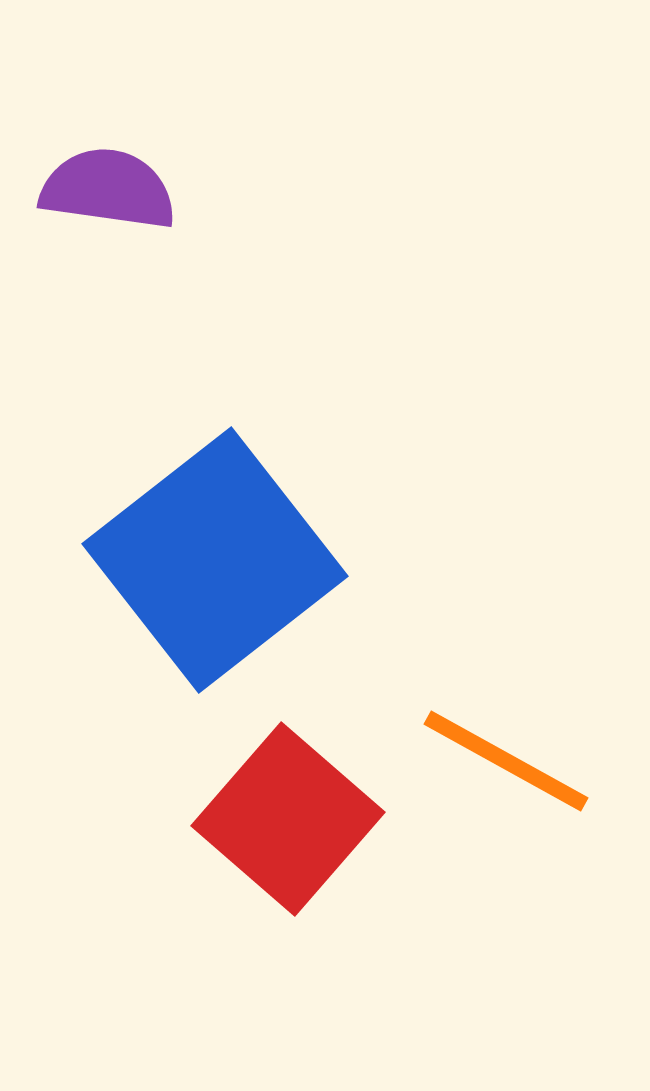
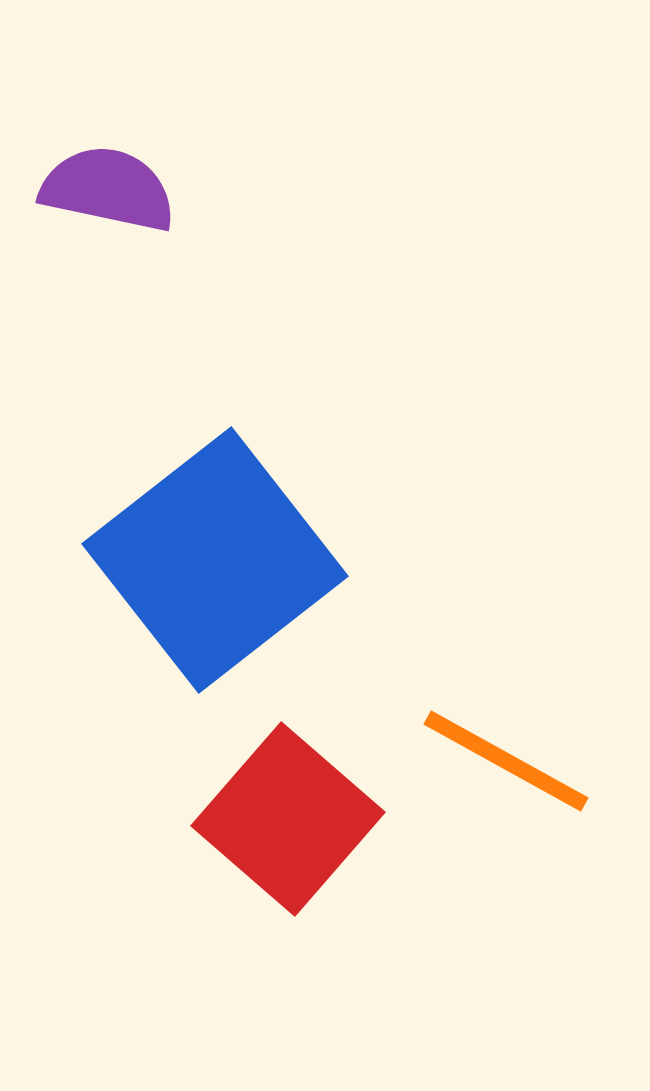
purple semicircle: rotated 4 degrees clockwise
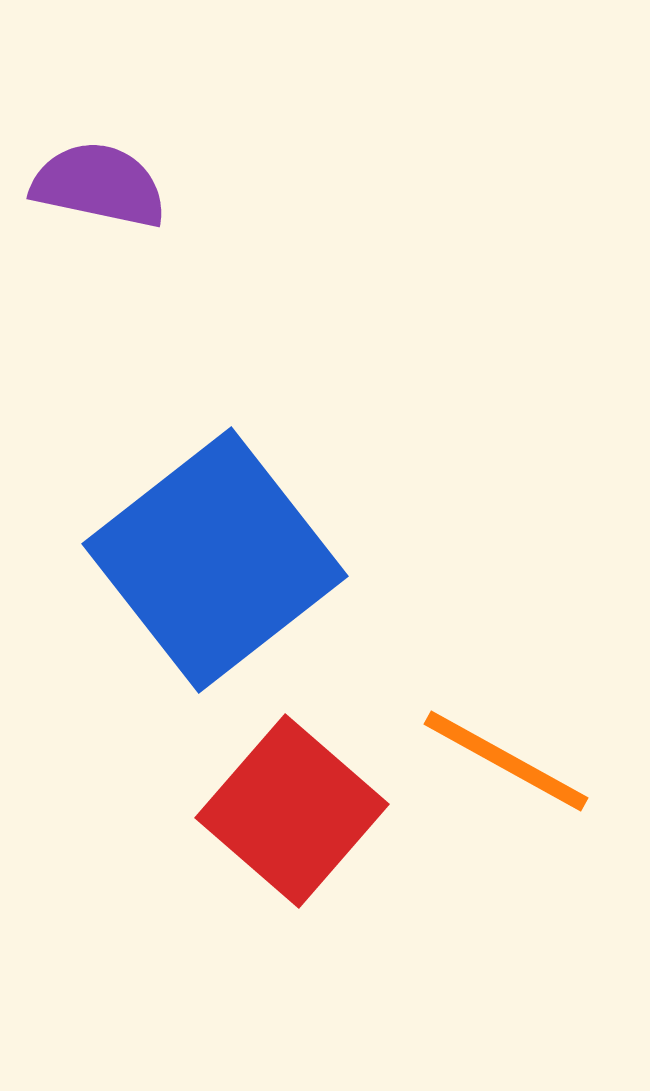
purple semicircle: moved 9 px left, 4 px up
red square: moved 4 px right, 8 px up
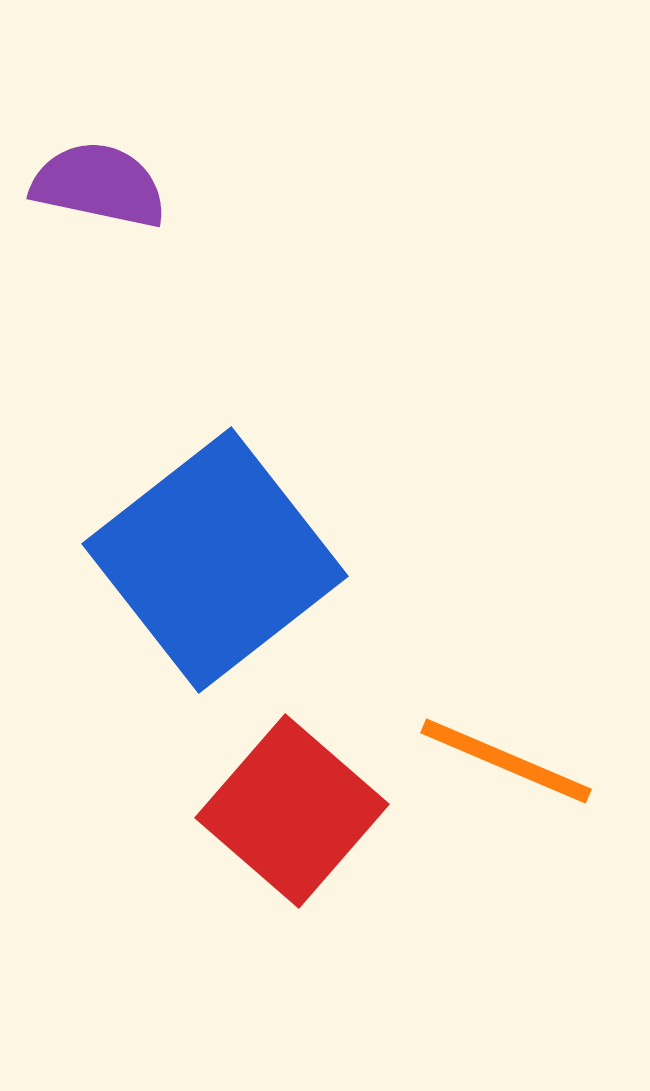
orange line: rotated 6 degrees counterclockwise
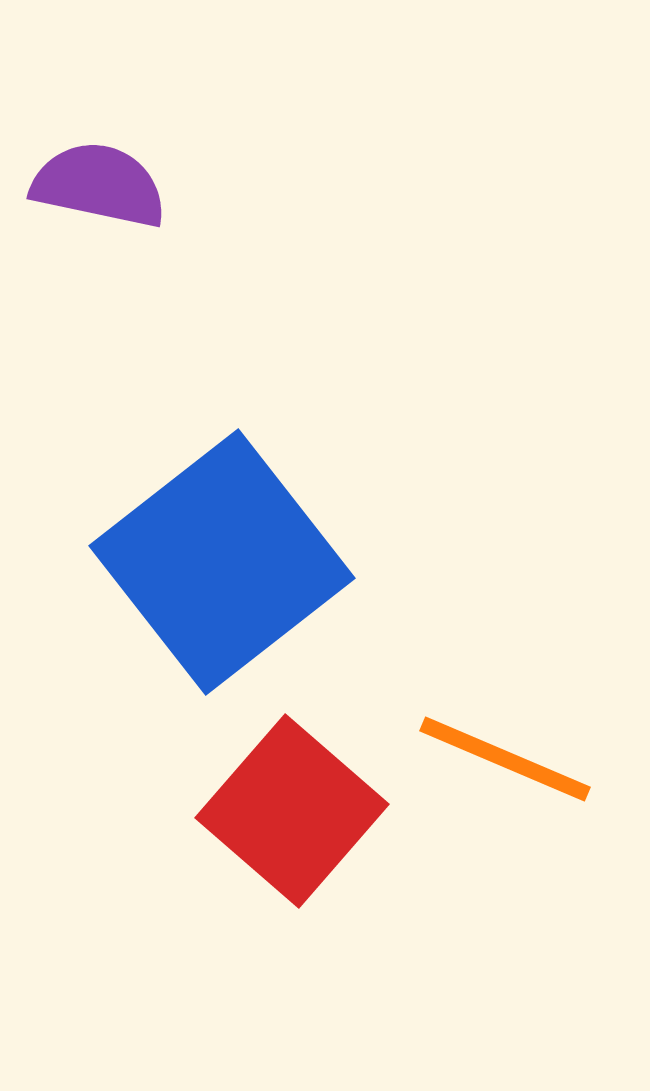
blue square: moved 7 px right, 2 px down
orange line: moved 1 px left, 2 px up
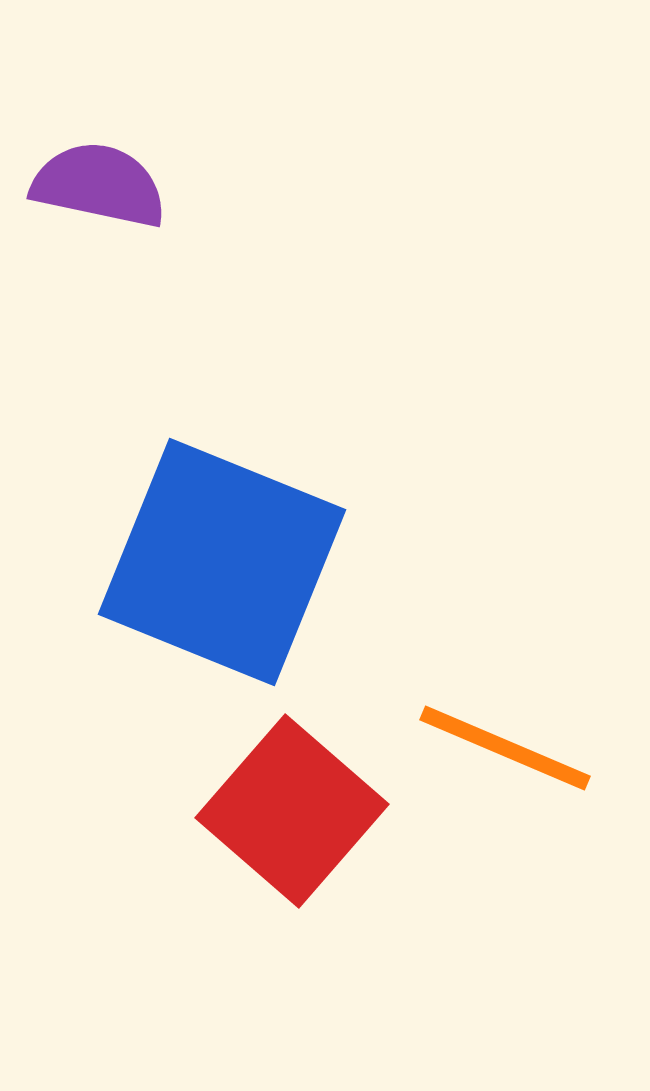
blue square: rotated 30 degrees counterclockwise
orange line: moved 11 px up
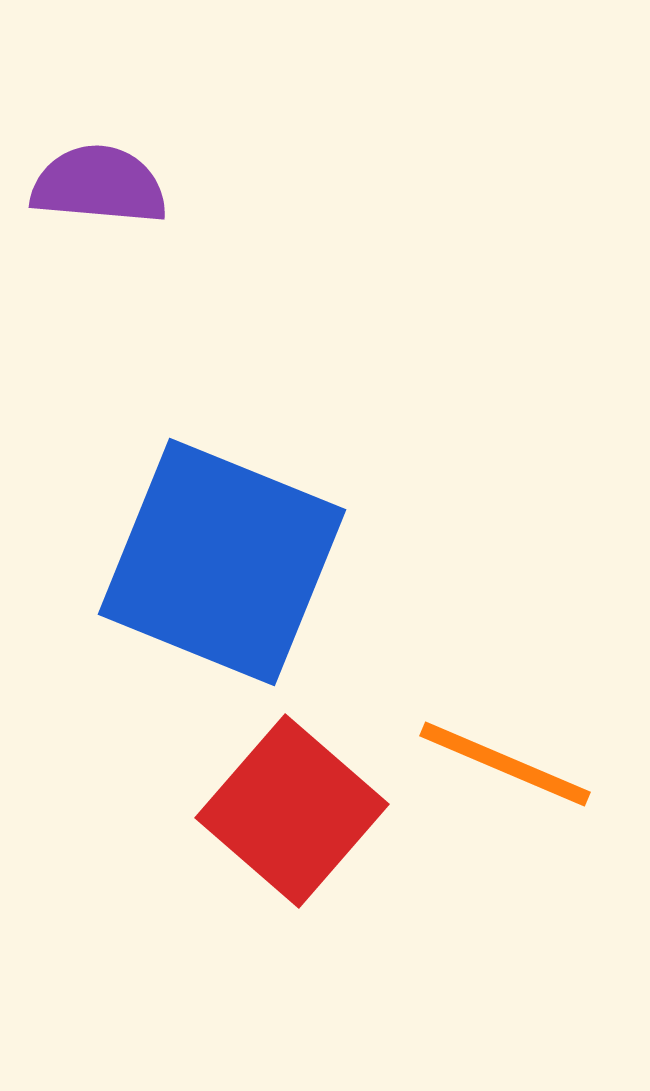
purple semicircle: rotated 7 degrees counterclockwise
orange line: moved 16 px down
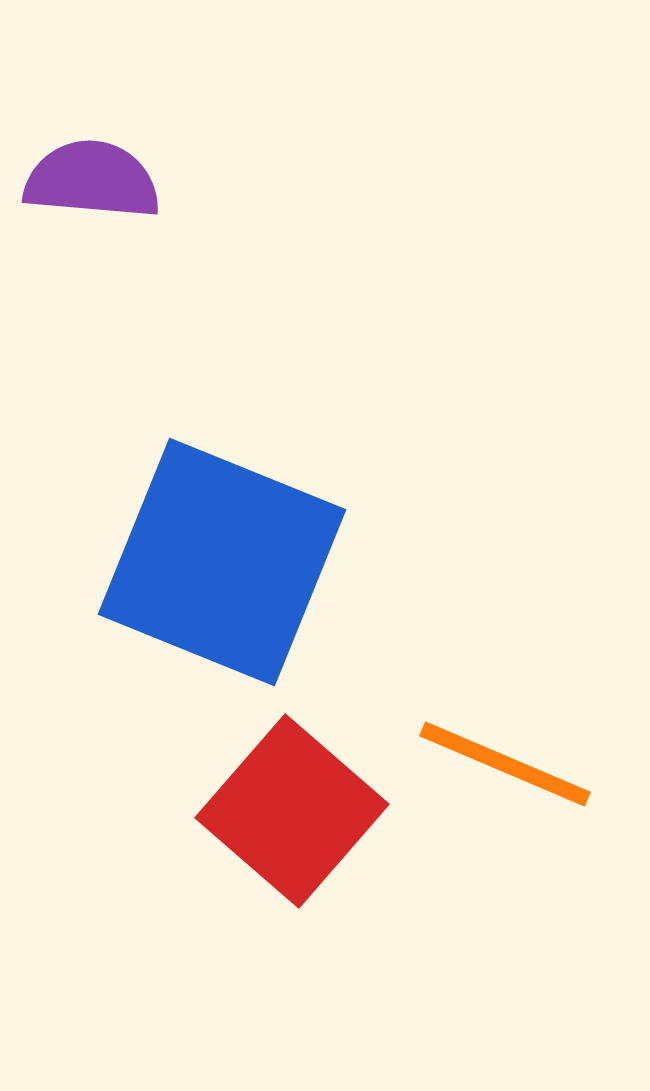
purple semicircle: moved 7 px left, 5 px up
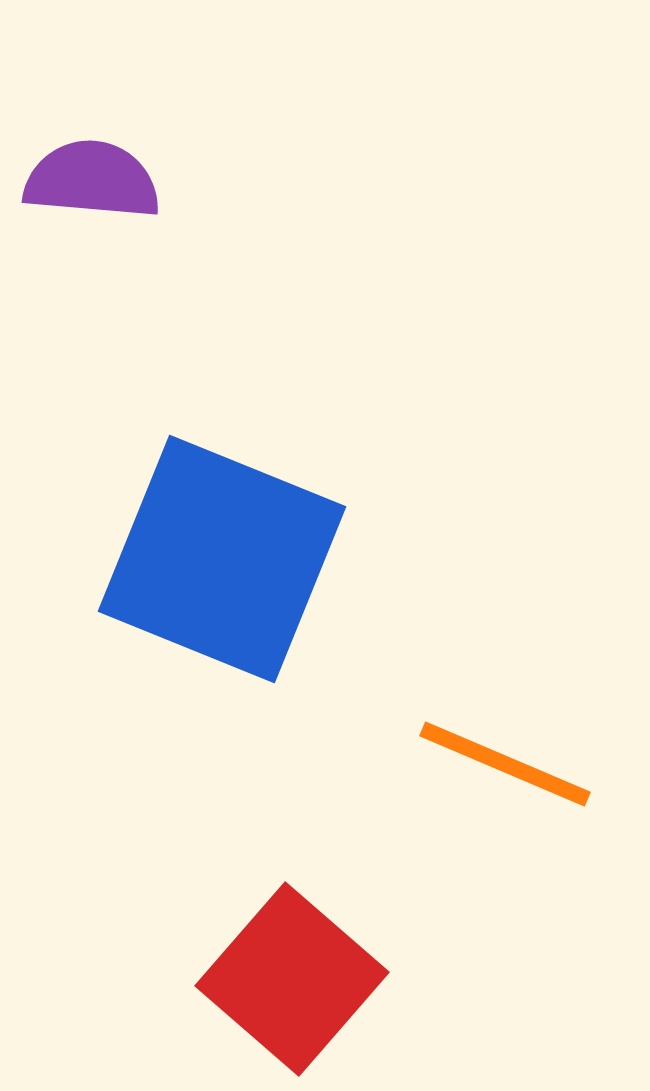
blue square: moved 3 px up
red square: moved 168 px down
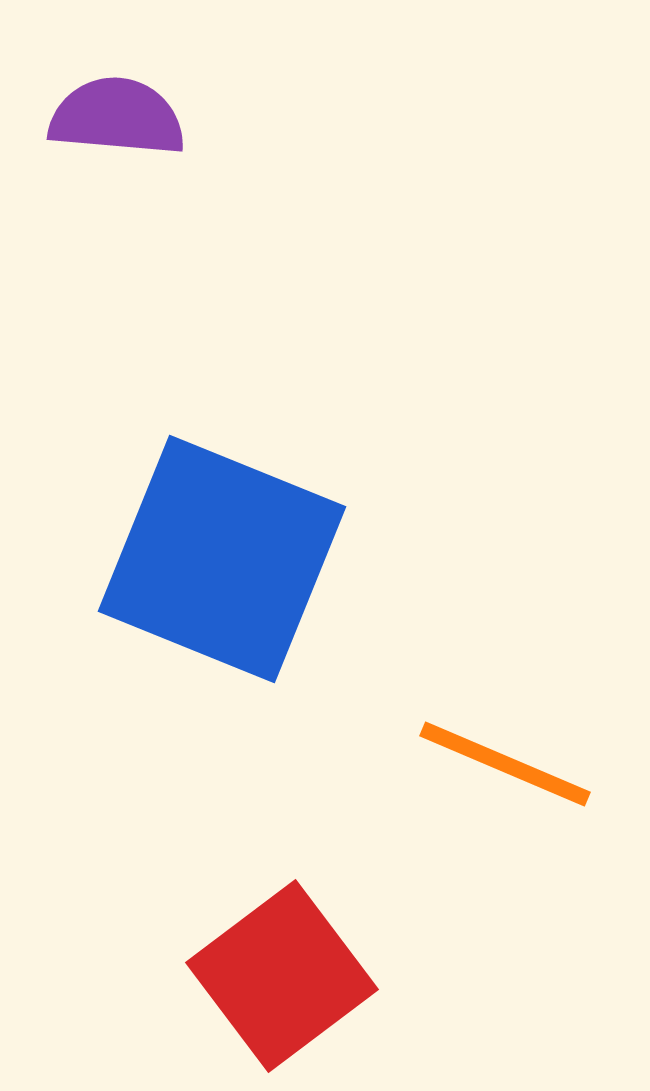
purple semicircle: moved 25 px right, 63 px up
red square: moved 10 px left, 3 px up; rotated 12 degrees clockwise
